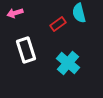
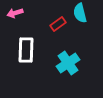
cyan semicircle: moved 1 px right
white rectangle: rotated 20 degrees clockwise
cyan cross: rotated 15 degrees clockwise
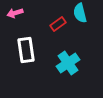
white rectangle: rotated 10 degrees counterclockwise
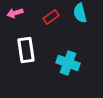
red rectangle: moved 7 px left, 7 px up
cyan cross: rotated 35 degrees counterclockwise
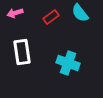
cyan semicircle: rotated 24 degrees counterclockwise
white rectangle: moved 4 px left, 2 px down
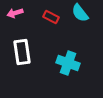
red rectangle: rotated 63 degrees clockwise
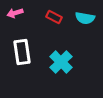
cyan semicircle: moved 5 px right, 5 px down; rotated 42 degrees counterclockwise
red rectangle: moved 3 px right
cyan cross: moved 7 px left, 1 px up; rotated 25 degrees clockwise
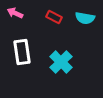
pink arrow: rotated 42 degrees clockwise
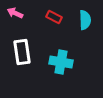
cyan semicircle: moved 2 px down; rotated 102 degrees counterclockwise
cyan cross: rotated 35 degrees counterclockwise
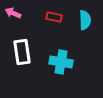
pink arrow: moved 2 px left
red rectangle: rotated 14 degrees counterclockwise
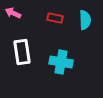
red rectangle: moved 1 px right, 1 px down
